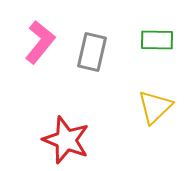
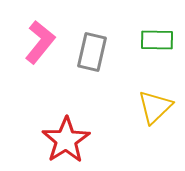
red star: rotated 18 degrees clockwise
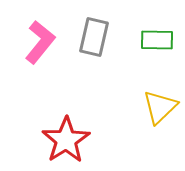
gray rectangle: moved 2 px right, 15 px up
yellow triangle: moved 5 px right
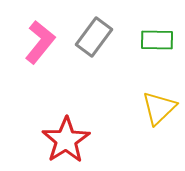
gray rectangle: rotated 24 degrees clockwise
yellow triangle: moved 1 px left, 1 px down
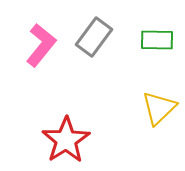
pink L-shape: moved 1 px right, 3 px down
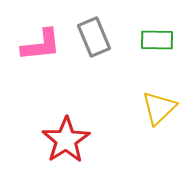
gray rectangle: rotated 60 degrees counterclockwise
pink L-shape: rotated 45 degrees clockwise
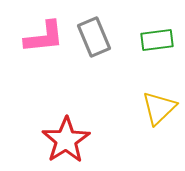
green rectangle: rotated 8 degrees counterclockwise
pink L-shape: moved 3 px right, 8 px up
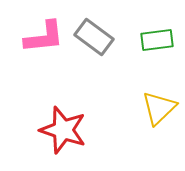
gray rectangle: rotated 30 degrees counterclockwise
red star: moved 3 px left, 10 px up; rotated 21 degrees counterclockwise
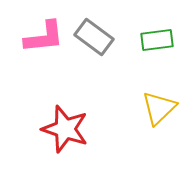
red star: moved 2 px right, 1 px up
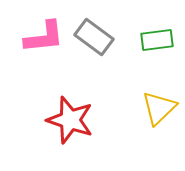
red star: moved 5 px right, 9 px up
